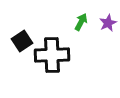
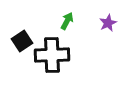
green arrow: moved 14 px left, 1 px up
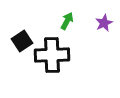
purple star: moved 4 px left
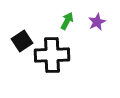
purple star: moved 7 px left, 1 px up
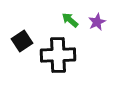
green arrow: moved 3 px right, 1 px up; rotated 78 degrees counterclockwise
black cross: moved 6 px right
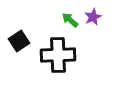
purple star: moved 4 px left, 5 px up
black square: moved 3 px left
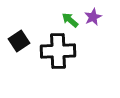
black cross: moved 4 px up
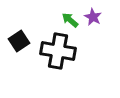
purple star: rotated 18 degrees counterclockwise
black cross: rotated 12 degrees clockwise
